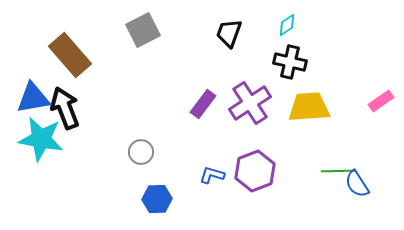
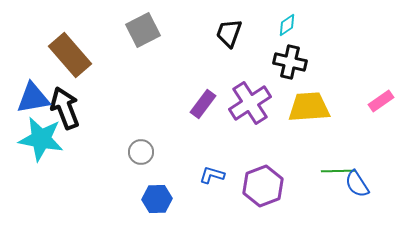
purple hexagon: moved 8 px right, 15 px down
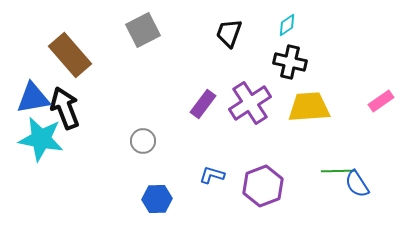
gray circle: moved 2 px right, 11 px up
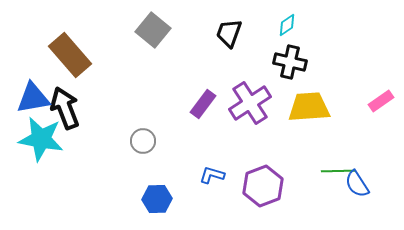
gray square: moved 10 px right; rotated 24 degrees counterclockwise
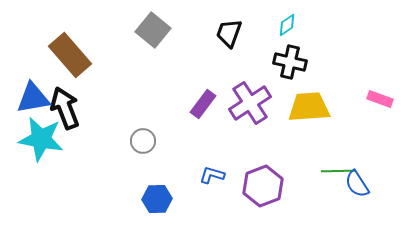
pink rectangle: moved 1 px left, 2 px up; rotated 55 degrees clockwise
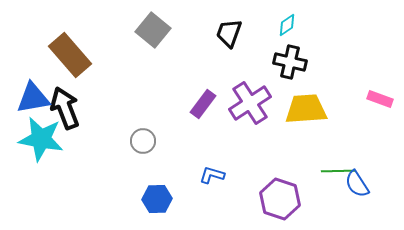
yellow trapezoid: moved 3 px left, 2 px down
purple hexagon: moved 17 px right, 13 px down; rotated 21 degrees counterclockwise
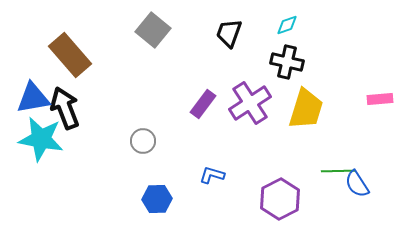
cyan diamond: rotated 15 degrees clockwise
black cross: moved 3 px left
pink rectangle: rotated 25 degrees counterclockwise
yellow trapezoid: rotated 111 degrees clockwise
purple hexagon: rotated 15 degrees clockwise
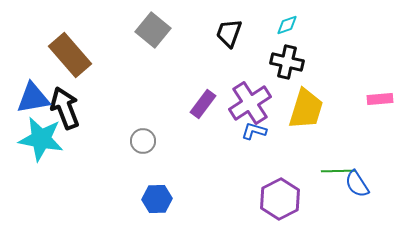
blue L-shape: moved 42 px right, 44 px up
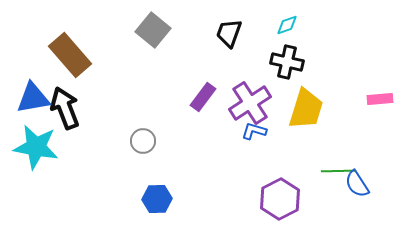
purple rectangle: moved 7 px up
cyan star: moved 5 px left, 8 px down
